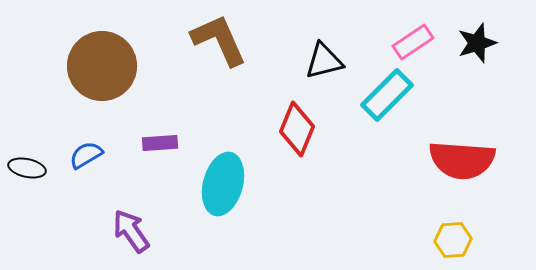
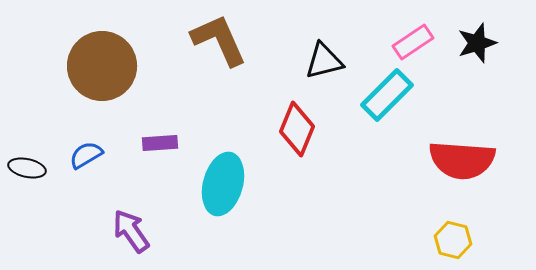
yellow hexagon: rotated 18 degrees clockwise
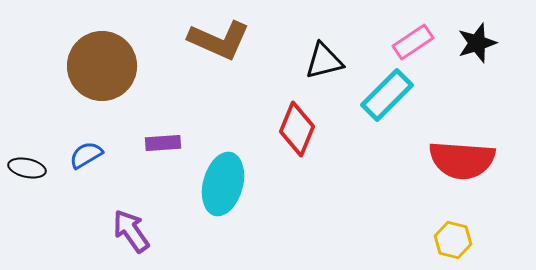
brown L-shape: rotated 138 degrees clockwise
purple rectangle: moved 3 px right
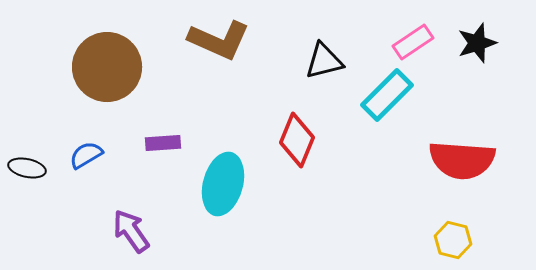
brown circle: moved 5 px right, 1 px down
red diamond: moved 11 px down
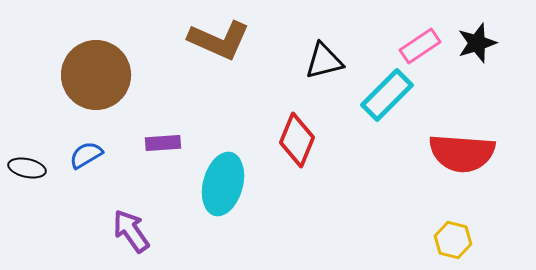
pink rectangle: moved 7 px right, 4 px down
brown circle: moved 11 px left, 8 px down
red semicircle: moved 7 px up
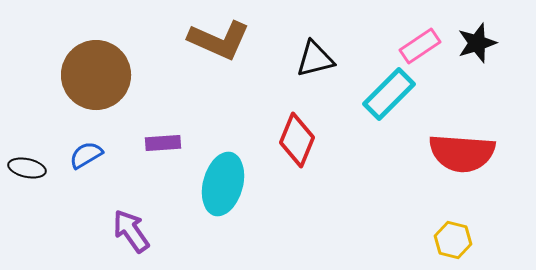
black triangle: moved 9 px left, 2 px up
cyan rectangle: moved 2 px right, 1 px up
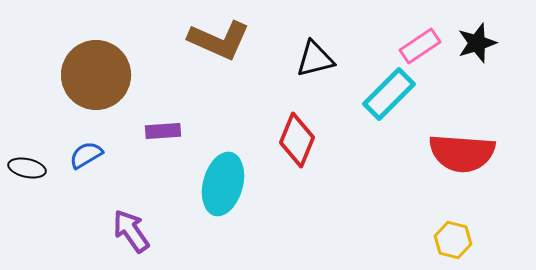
purple rectangle: moved 12 px up
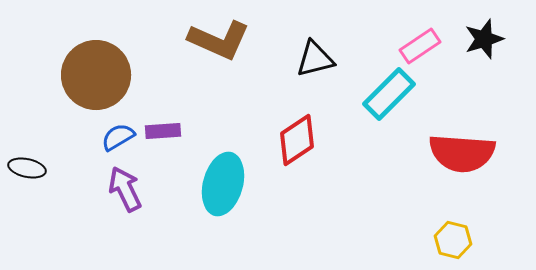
black star: moved 7 px right, 4 px up
red diamond: rotated 34 degrees clockwise
blue semicircle: moved 32 px right, 18 px up
purple arrow: moved 6 px left, 42 px up; rotated 9 degrees clockwise
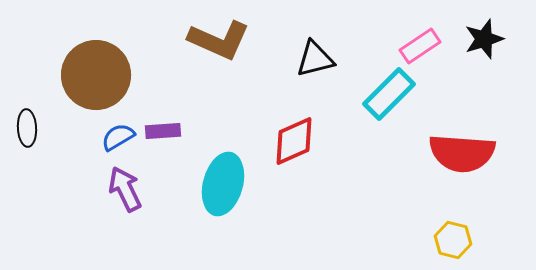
red diamond: moved 3 px left, 1 px down; rotated 10 degrees clockwise
black ellipse: moved 40 px up; rotated 75 degrees clockwise
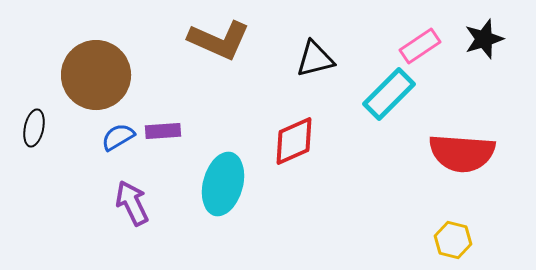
black ellipse: moved 7 px right; rotated 15 degrees clockwise
purple arrow: moved 7 px right, 14 px down
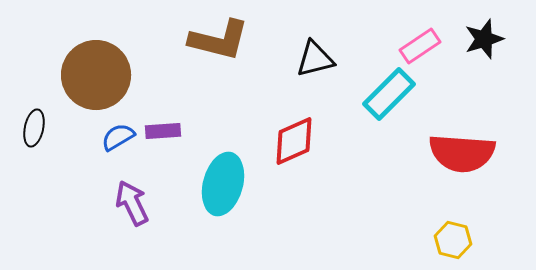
brown L-shape: rotated 10 degrees counterclockwise
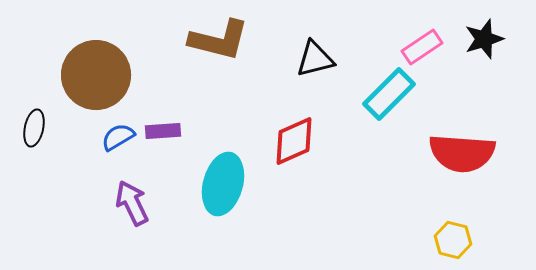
pink rectangle: moved 2 px right, 1 px down
